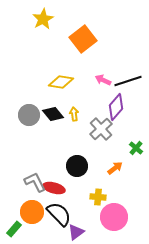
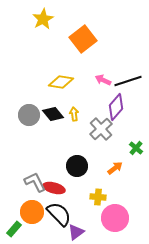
pink circle: moved 1 px right, 1 px down
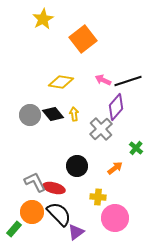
gray circle: moved 1 px right
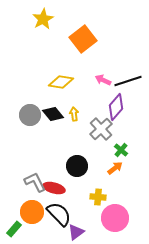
green cross: moved 15 px left, 2 px down
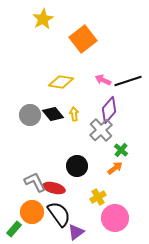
purple diamond: moved 7 px left, 3 px down
gray cross: moved 1 px down
yellow cross: rotated 35 degrees counterclockwise
black semicircle: rotated 8 degrees clockwise
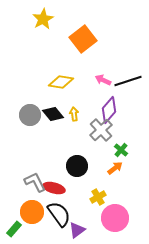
purple triangle: moved 1 px right, 2 px up
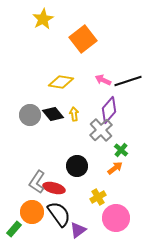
gray L-shape: moved 2 px right; rotated 120 degrees counterclockwise
pink circle: moved 1 px right
purple triangle: moved 1 px right
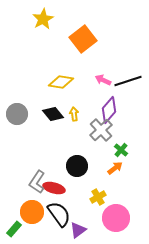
gray circle: moved 13 px left, 1 px up
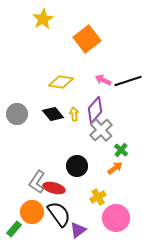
orange square: moved 4 px right
purple diamond: moved 14 px left
